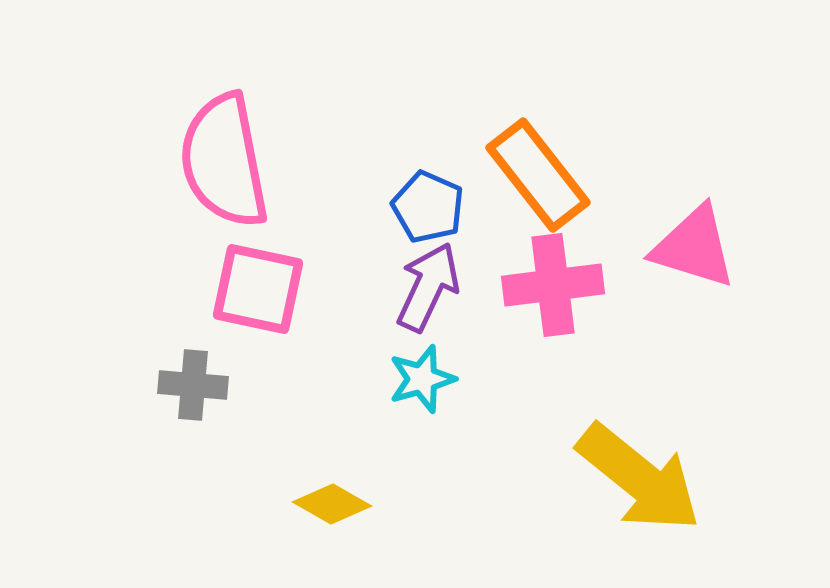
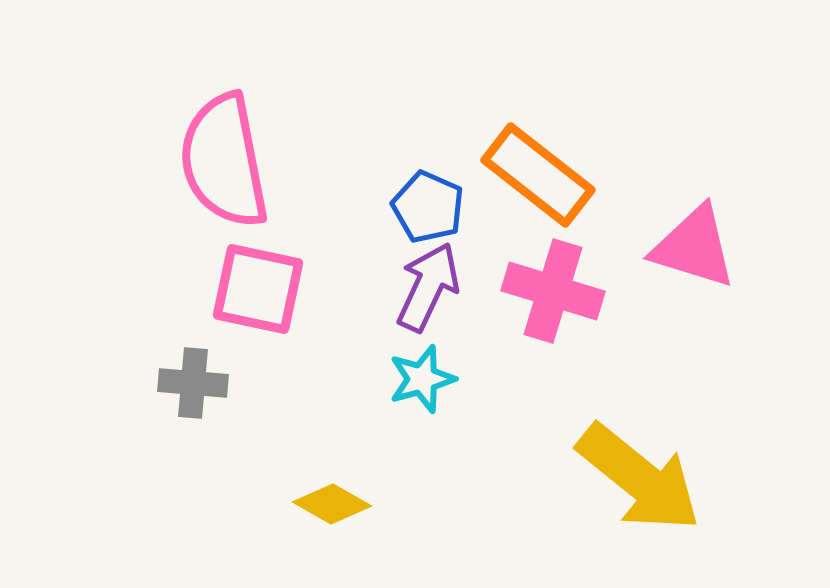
orange rectangle: rotated 14 degrees counterclockwise
pink cross: moved 6 px down; rotated 24 degrees clockwise
gray cross: moved 2 px up
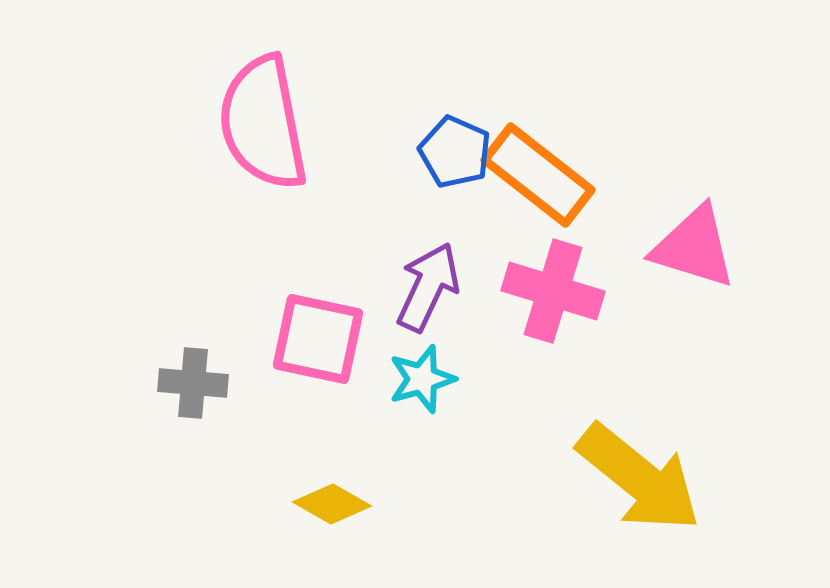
pink semicircle: moved 39 px right, 38 px up
blue pentagon: moved 27 px right, 55 px up
pink square: moved 60 px right, 50 px down
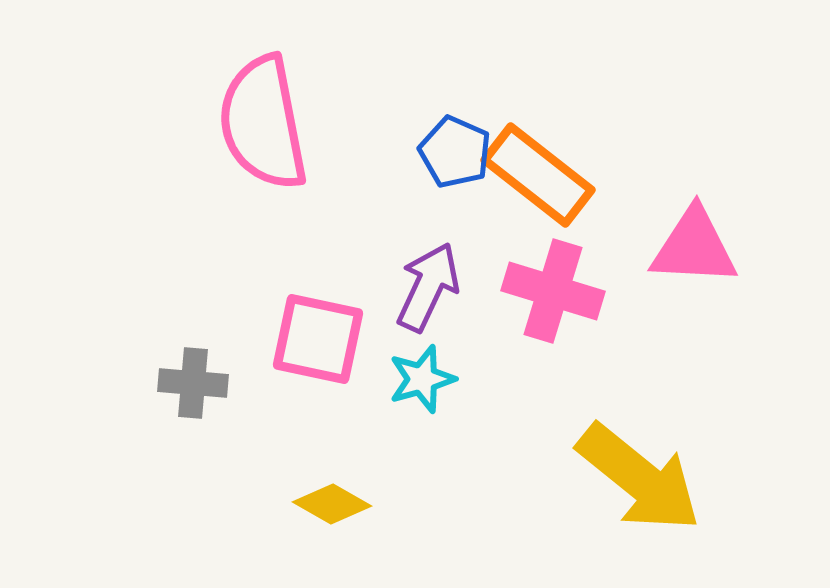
pink triangle: rotated 14 degrees counterclockwise
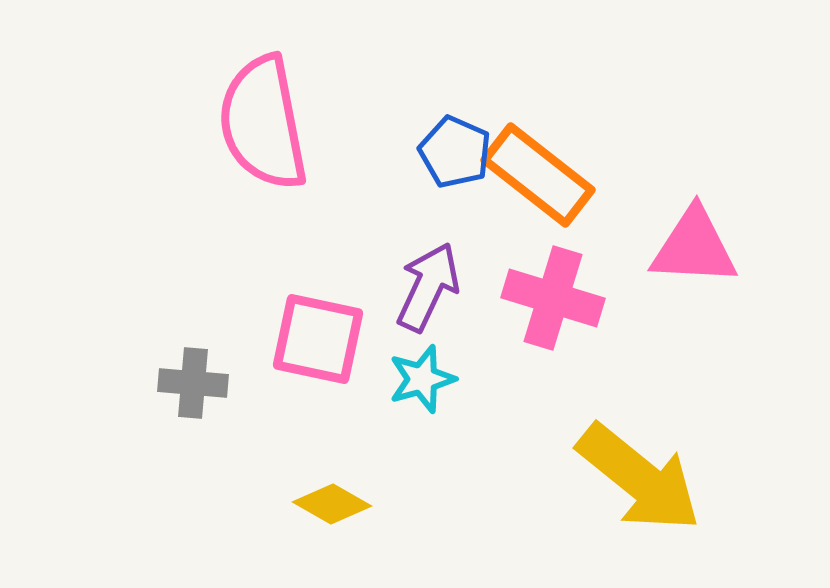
pink cross: moved 7 px down
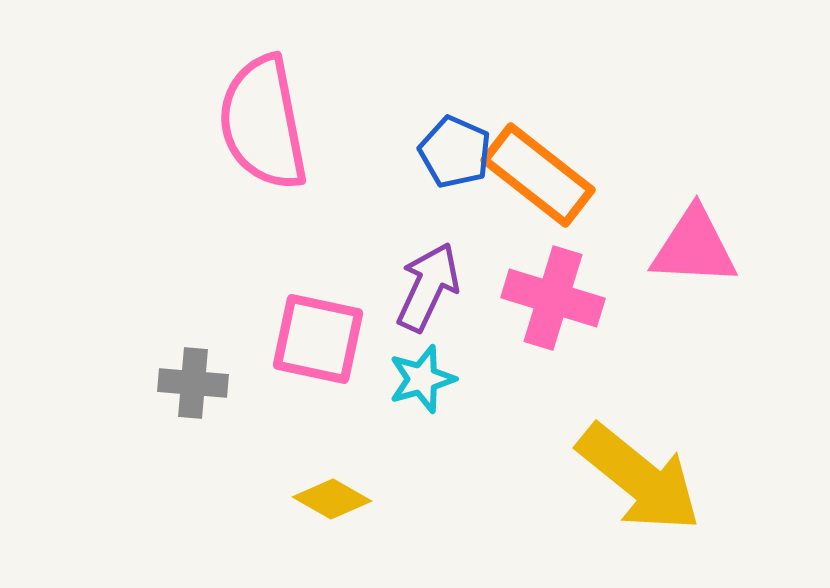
yellow diamond: moved 5 px up
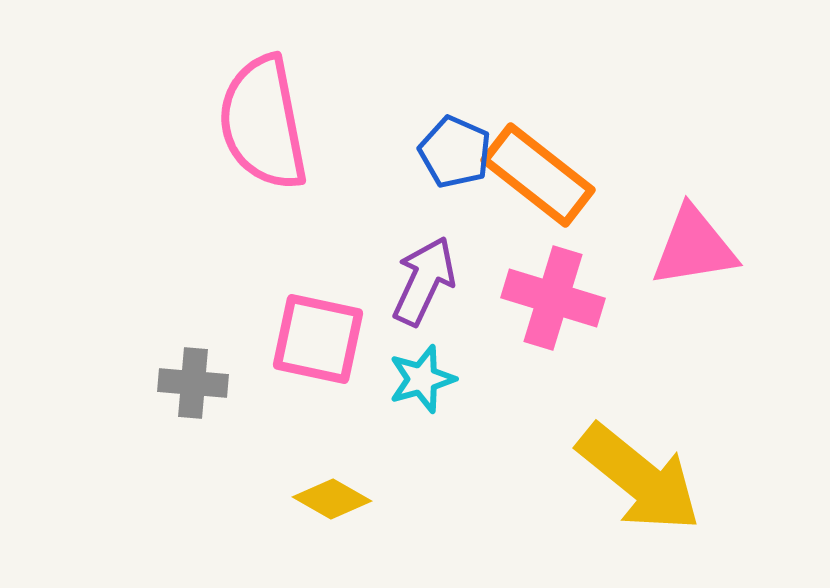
pink triangle: rotated 12 degrees counterclockwise
purple arrow: moved 4 px left, 6 px up
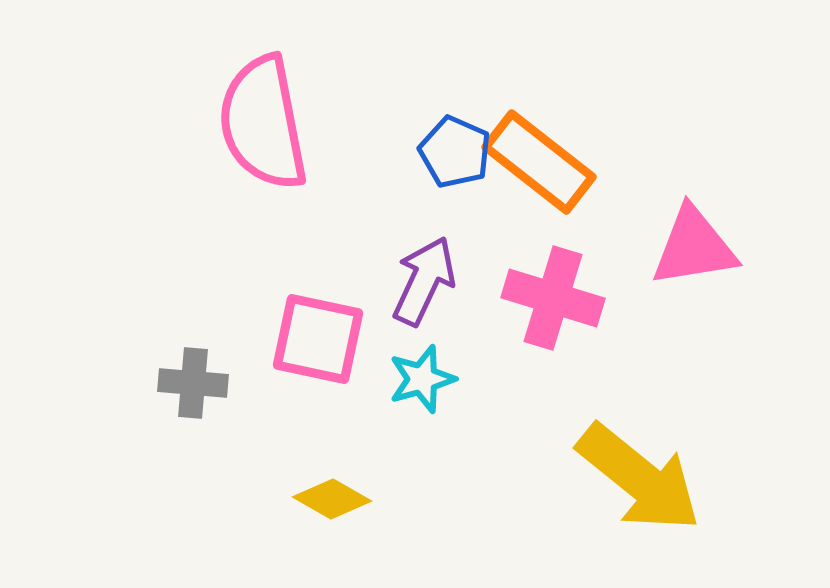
orange rectangle: moved 1 px right, 13 px up
